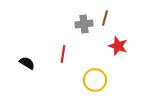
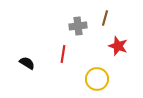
gray cross: moved 6 px left, 2 px down
yellow circle: moved 2 px right, 1 px up
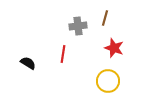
red star: moved 4 px left, 2 px down
black semicircle: moved 1 px right
yellow circle: moved 11 px right, 2 px down
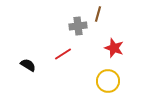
brown line: moved 7 px left, 4 px up
red line: rotated 48 degrees clockwise
black semicircle: moved 2 px down
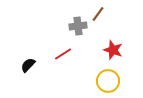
brown line: rotated 21 degrees clockwise
red star: moved 1 px left, 2 px down
black semicircle: rotated 77 degrees counterclockwise
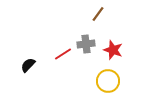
gray cross: moved 8 px right, 18 px down
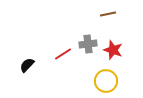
brown line: moved 10 px right; rotated 42 degrees clockwise
gray cross: moved 2 px right
black semicircle: moved 1 px left
yellow circle: moved 2 px left
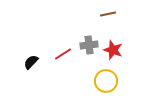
gray cross: moved 1 px right, 1 px down
black semicircle: moved 4 px right, 3 px up
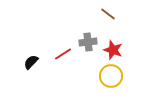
brown line: rotated 49 degrees clockwise
gray cross: moved 1 px left, 3 px up
yellow circle: moved 5 px right, 5 px up
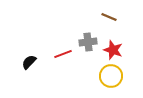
brown line: moved 1 px right, 3 px down; rotated 14 degrees counterclockwise
red line: rotated 12 degrees clockwise
black semicircle: moved 2 px left
